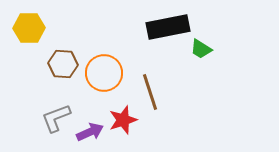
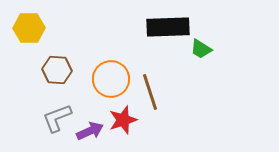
black rectangle: rotated 9 degrees clockwise
brown hexagon: moved 6 px left, 6 px down
orange circle: moved 7 px right, 6 px down
gray L-shape: moved 1 px right
purple arrow: moved 1 px up
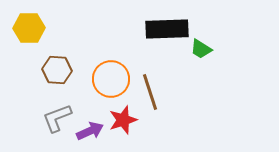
black rectangle: moved 1 px left, 2 px down
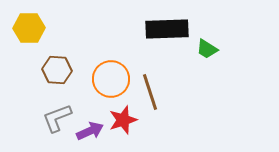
green trapezoid: moved 6 px right
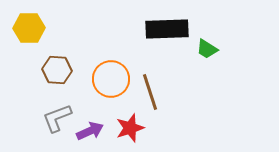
red star: moved 7 px right, 8 px down
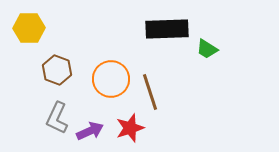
brown hexagon: rotated 16 degrees clockwise
gray L-shape: rotated 44 degrees counterclockwise
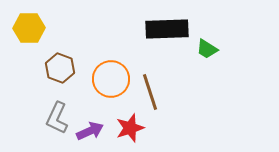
brown hexagon: moved 3 px right, 2 px up
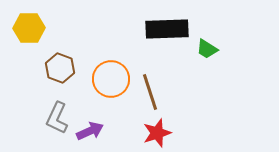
red star: moved 27 px right, 5 px down
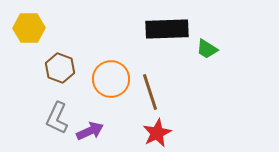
red star: rotated 8 degrees counterclockwise
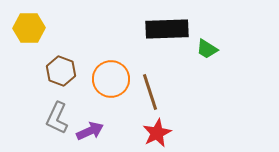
brown hexagon: moved 1 px right, 3 px down
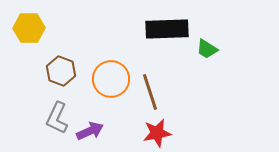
red star: rotated 16 degrees clockwise
